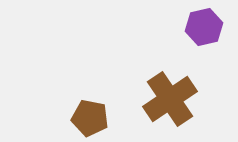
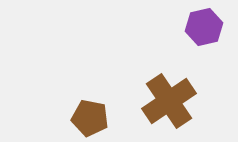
brown cross: moved 1 px left, 2 px down
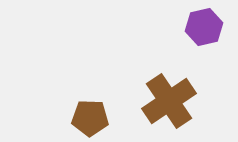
brown pentagon: rotated 9 degrees counterclockwise
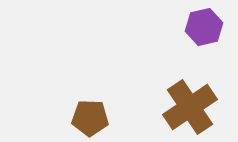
brown cross: moved 21 px right, 6 px down
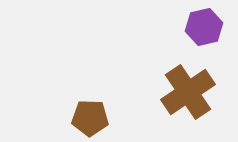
brown cross: moved 2 px left, 15 px up
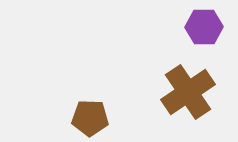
purple hexagon: rotated 12 degrees clockwise
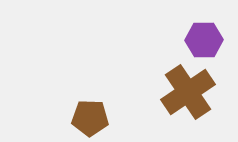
purple hexagon: moved 13 px down
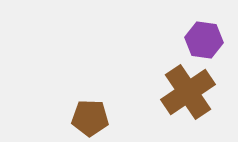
purple hexagon: rotated 9 degrees clockwise
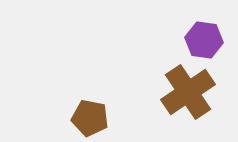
brown pentagon: rotated 9 degrees clockwise
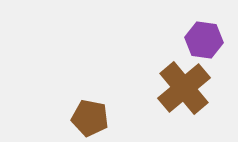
brown cross: moved 4 px left, 4 px up; rotated 6 degrees counterclockwise
